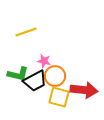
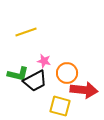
orange circle: moved 12 px right, 3 px up
yellow square: moved 1 px right, 9 px down
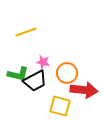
pink star: moved 1 px left, 1 px down
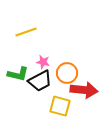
black trapezoid: moved 5 px right
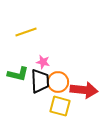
orange circle: moved 9 px left, 9 px down
black trapezoid: rotated 65 degrees counterclockwise
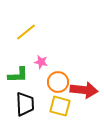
yellow line: rotated 20 degrees counterclockwise
pink star: moved 2 px left
green L-shape: moved 1 px down; rotated 15 degrees counterclockwise
black trapezoid: moved 15 px left, 23 px down
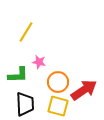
yellow line: rotated 20 degrees counterclockwise
pink star: moved 2 px left
red arrow: rotated 40 degrees counterclockwise
yellow square: moved 2 px left
